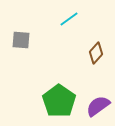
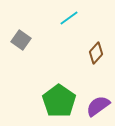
cyan line: moved 1 px up
gray square: rotated 30 degrees clockwise
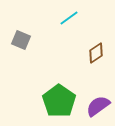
gray square: rotated 12 degrees counterclockwise
brown diamond: rotated 15 degrees clockwise
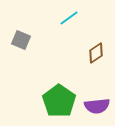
purple semicircle: moved 1 px left; rotated 150 degrees counterclockwise
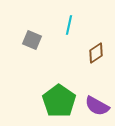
cyan line: moved 7 px down; rotated 42 degrees counterclockwise
gray square: moved 11 px right
purple semicircle: rotated 35 degrees clockwise
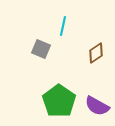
cyan line: moved 6 px left, 1 px down
gray square: moved 9 px right, 9 px down
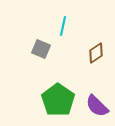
green pentagon: moved 1 px left, 1 px up
purple semicircle: rotated 15 degrees clockwise
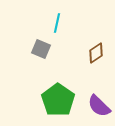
cyan line: moved 6 px left, 3 px up
purple semicircle: moved 2 px right
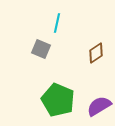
green pentagon: rotated 12 degrees counterclockwise
purple semicircle: rotated 105 degrees clockwise
